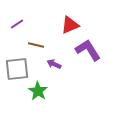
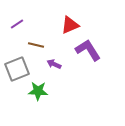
gray square: rotated 15 degrees counterclockwise
green star: rotated 30 degrees counterclockwise
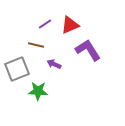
purple line: moved 28 px right
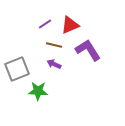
brown line: moved 18 px right
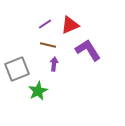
brown line: moved 6 px left
purple arrow: rotated 72 degrees clockwise
green star: rotated 30 degrees counterclockwise
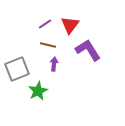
red triangle: rotated 30 degrees counterclockwise
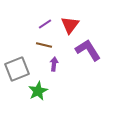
brown line: moved 4 px left
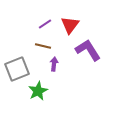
brown line: moved 1 px left, 1 px down
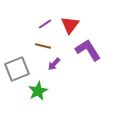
purple arrow: rotated 144 degrees counterclockwise
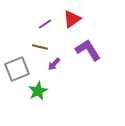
red triangle: moved 2 px right, 6 px up; rotated 18 degrees clockwise
brown line: moved 3 px left, 1 px down
